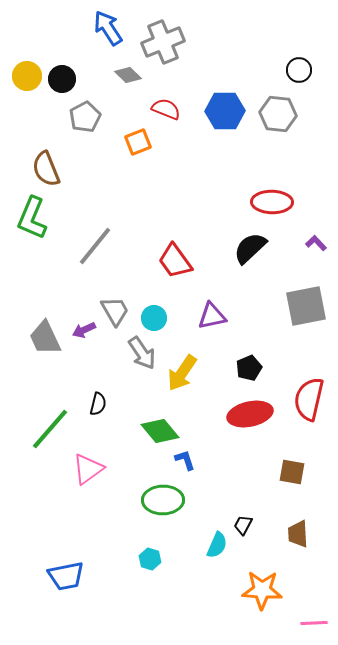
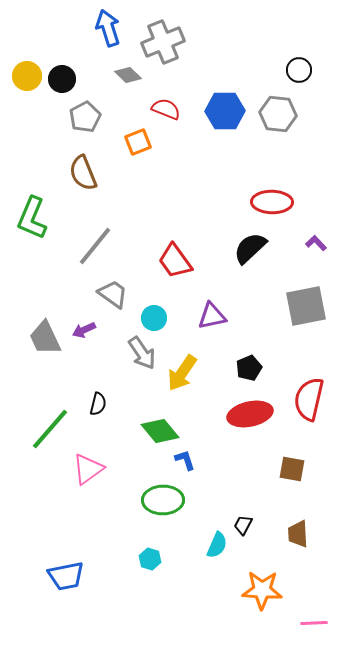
blue arrow at (108, 28): rotated 15 degrees clockwise
brown semicircle at (46, 169): moved 37 px right, 4 px down
gray trapezoid at (115, 311): moved 2 px left, 17 px up; rotated 24 degrees counterclockwise
brown square at (292, 472): moved 3 px up
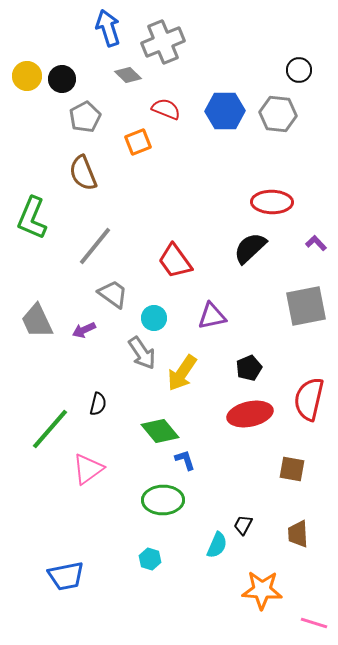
gray trapezoid at (45, 338): moved 8 px left, 17 px up
pink line at (314, 623): rotated 20 degrees clockwise
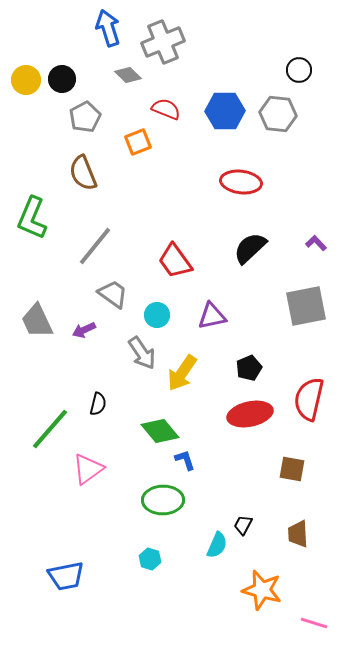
yellow circle at (27, 76): moved 1 px left, 4 px down
red ellipse at (272, 202): moved 31 px left, 20 px up; rotated 6 degrees clockwise
cyan circle at (154, 318): moved 3 px right, 3 px up
orange star at (262, 590): rotated 12 degrees clockwise
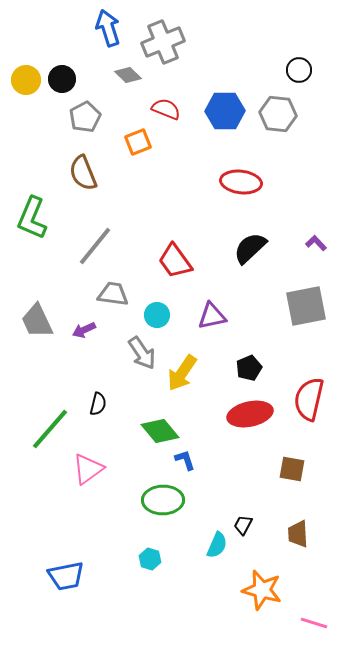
gray trapezoid at (113, 294): rotated 28 degrees counterclockwise
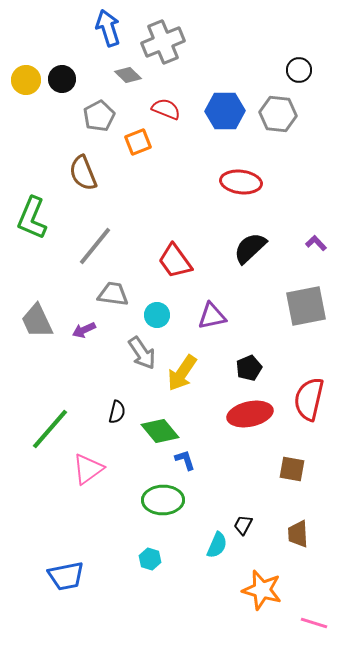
gray pentagon at (85, 117): moved 14 px right, 1 px up
black semicircle at (98, 404): moved 19 px right, 8 px down
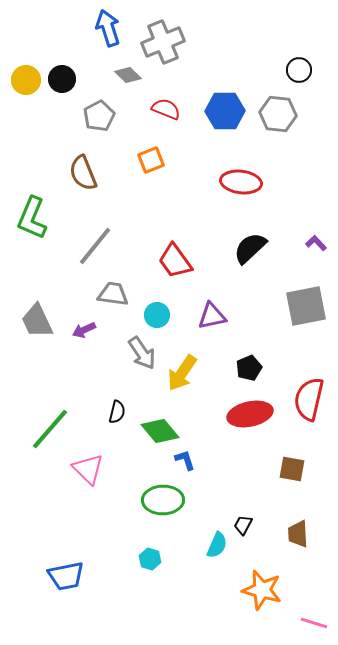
orange square at (138, 142): moved 13 px right, 18 px down
pink triangle at (88, 469): rotated 40 degrees counterclockwise
